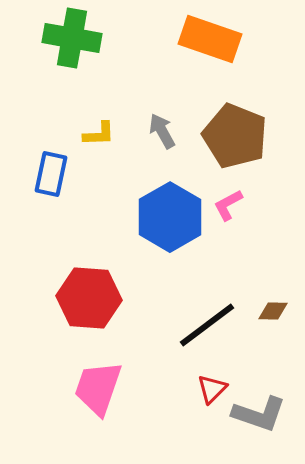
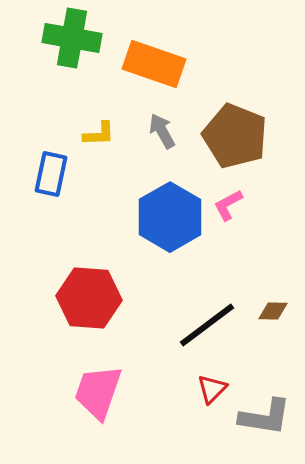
orange rectangle: moved 56 px left, 25 px down
pink trapezoid: moved 4 px down
gray L-shape: moved 6 px right, 3 px down; rotated 10 degrees counterclockwise
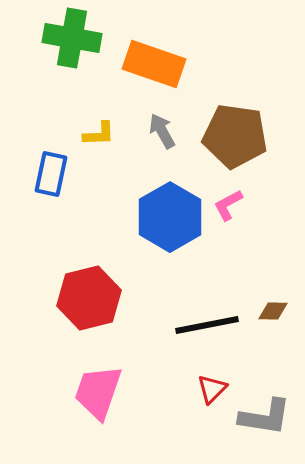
brown pentagon: rotated 14 degrees counterclockwise
red hexagon: rotated 18 degrees counterclockwise
black line: rotated 26 degrees clockwise
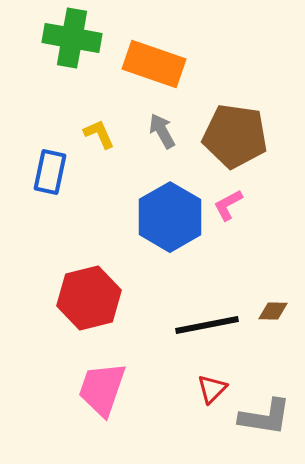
yellow L-shape: rotated 112 degrees counterclockwise
blue rectangle: moved 1 px left, 2 px up
pink trapezoid: moved 4 px right, 3 px up
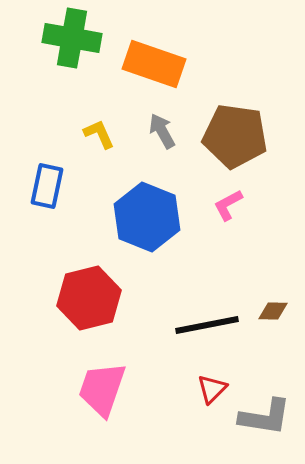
blue rectangle: moved 3 px left, 14 px down
blue hexagon: moved 23 px left; rotated 8 degrees counterclockwise
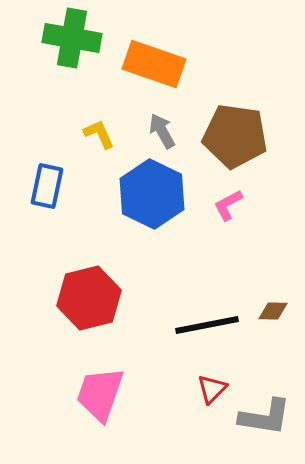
blue hexagon: moved 5 px right, 23 px up; rotated 4 degrees clockwise
pink trapezoid: moved 2 px left, 5 px down
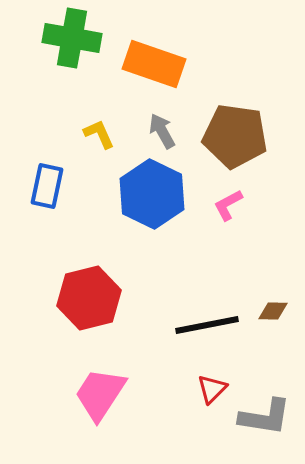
pink trapezoid: rotated 14 degrees clockwise
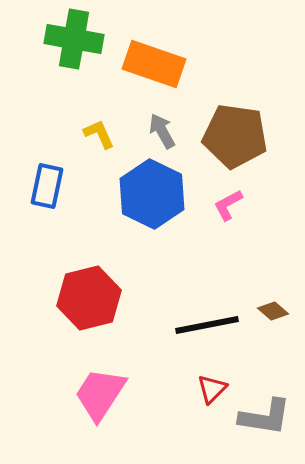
green cross: moved 2 px right, 1 px down
brown diamond: rotated 40 degrees clockwise
